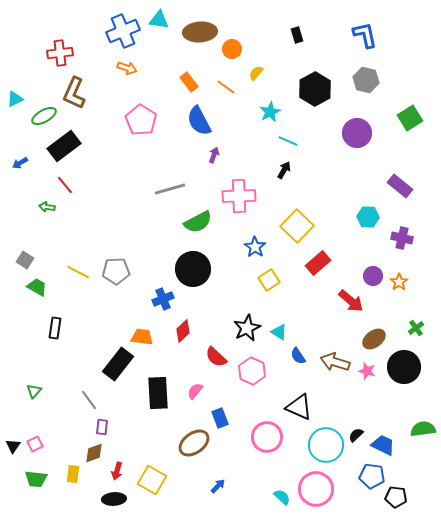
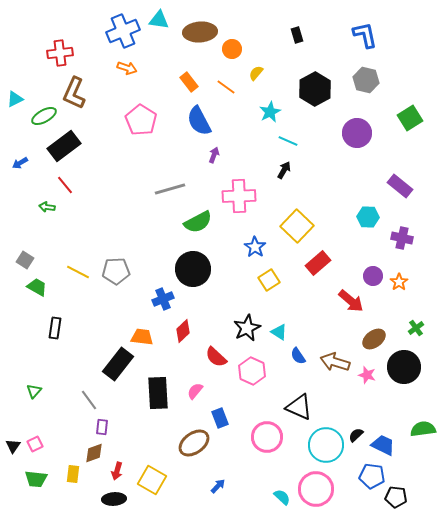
pink star at (367, 371): moved 4 px down
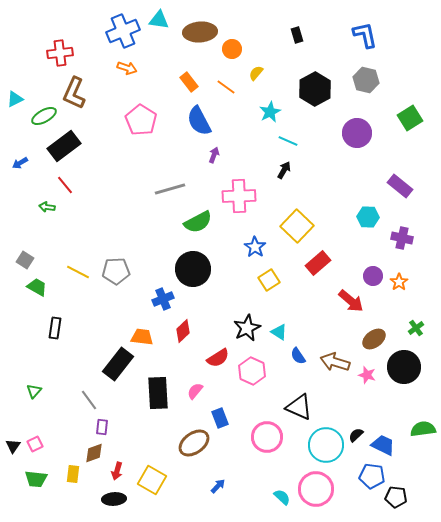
red semicircle at (216, 357): moved 2 px right, 1 px down; rotated 75 degrees counterclockwise
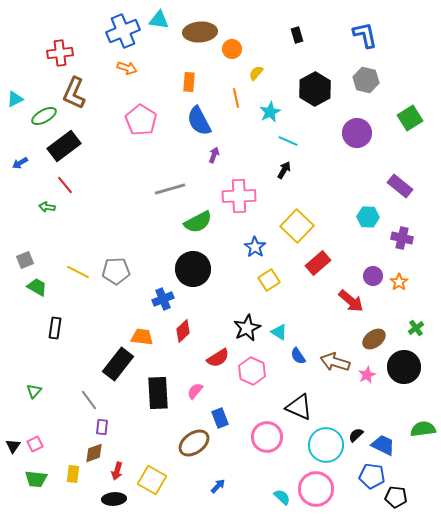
orange rectangle at (189, 82): rotated 42 degrees clockwise
orange line at (226, 87): moved 10 px right, 11 px down; rotated 42 degrees clockwise
gray square at (25, 260): rotated 36 degrees clockwise
pink star at (367, 375): rotated 30 degrees clockwise
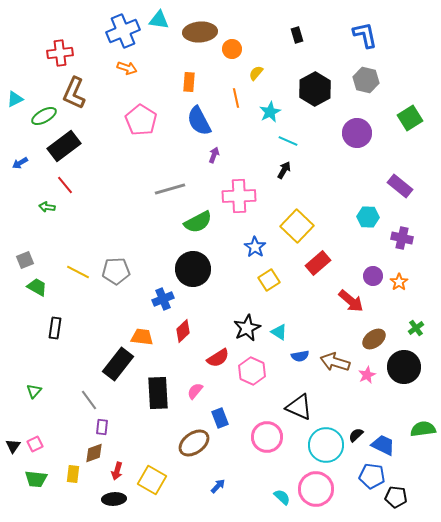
blue semicircle at (298, 356): moved 2 px right; rotated 66 degrees counterclockwise
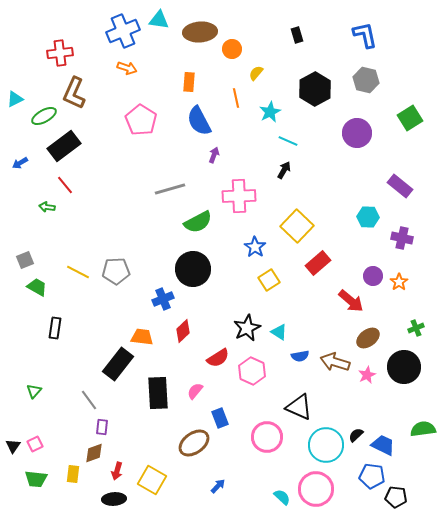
green cross at (416, 328): rotated 14 degrees clockwise
brown ellipse at (374, 339): moved 6 px left, 1 px up
